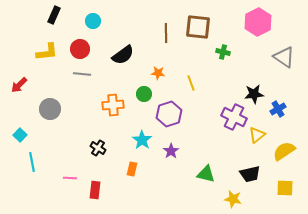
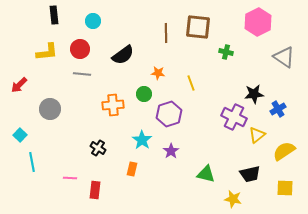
black rectangle: rotated 30 degrees counterclockwise
green cross: moved 3 px right
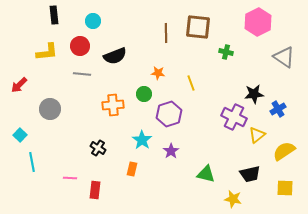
red circle: moved 3 px up
black semicircle: moved 8 px left, 1 px down; rotated 15 degrees clockwise
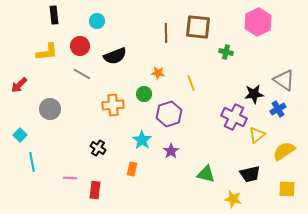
cyan circle: moved 4 px right
gray triangle: moved 23 px down
gray line: rotated 24 degrees clockwise
yellow square: moved 2 px right, 1 px down
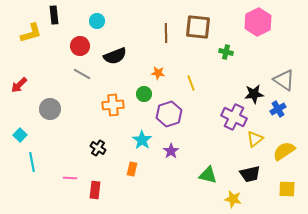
yellow L-shape: moved 16 px left, 19 px up; rotated 10 degrees counterclockwise
yellow triangle: moved 2 px left, 4 px down
green triangle: moved 2 px right, 1 px down
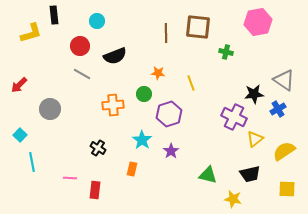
pink hexagon: rotated 16 degrees clockwise
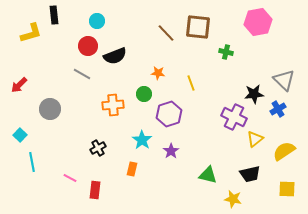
brown line: rotated 42 degrees counterclockwise
red circle: moved 8 px right
gray triangle: rotated 10 degrees clockwise
black cross: rotated 28 degrees clockwise
pink line: rotated 24 degrees clockwise
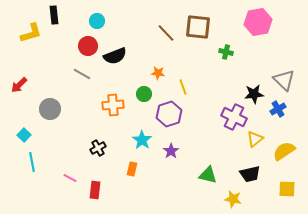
yellow line: moved 8 px left, 4 px down
cyan square: moved 4 px right
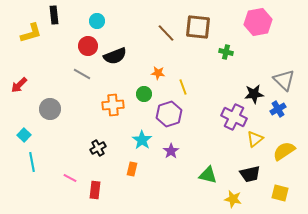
yellow square: moved 7 px left, 4 px down; rotated 12 degrees clockwise
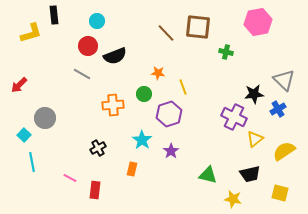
gray circle: moved 5 px left, 9 px down
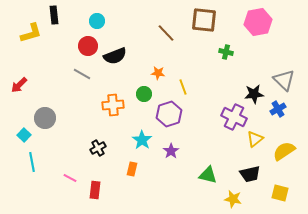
brown square: moved 6 px right, 7 px up
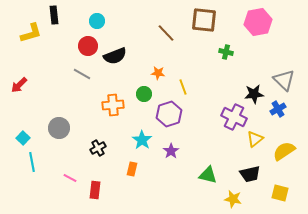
gray circle: moved 14 px right, 10 px down
cyan square: moved 1 px left, 3 px down
